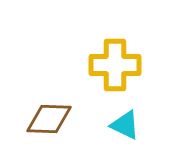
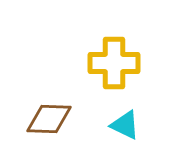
yellow cross: moved 1 px left, 2 px up
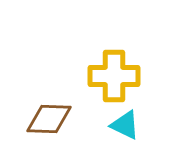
yellow cross: moved 13 px down
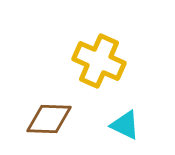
yellow cross: moved 15 px left, 15 px up; rotated 24 degrees clockwise
